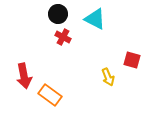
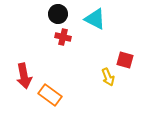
red cross: rotated 14 degrees counterclockwise
red square: moved 7 px left
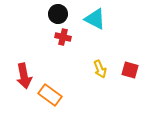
red square: moved 5 px right, 10 px down
yellow arrow: moved 8 px left, 8 px up
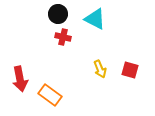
red arrow: moved 4 px left, 3 px down
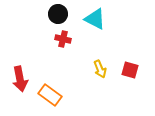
red cross: moved 2 px down
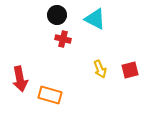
black circle: moved 1 px left, 1 px down
red square: rotated 30 degrees counterclockwise
orange rectangle: rotated 20 degrees counterclockwise
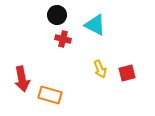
cyan triangle: moved 6 px down
red square: moved 3 px left, 3 px down
red arrow: moved 2 px right
